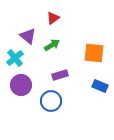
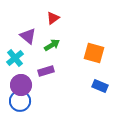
orange square: rotated 10 degrees clockwise
purple rectangle: moved 14 px left, 4 px up
blue circle: moved 31 px left
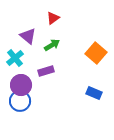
orange square: moved 2 px right; rotated 25 degrees clockwise
blue rectangle: moved 6 px left, 7 px down
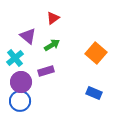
purple circle: moved 3 px up
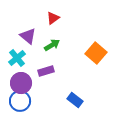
cyan cross: moved 2 px right
purple circle: moved 1 px down
blue rectangle: moved 19 px left, 7 px down; rotated 14 degrees clockwise
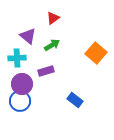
cyan cross: rotated 36 degrees clockwise
purple circle: moved 1 px right, 1 px down
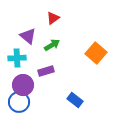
purple circle: moved 1 px right, 1 px down
blue circle: moved 1 px left, 1 px down
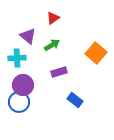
purple rectangle: moved 13 px right, 1 px down
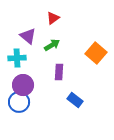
purple rectangle: rotated 70 degrees counterclockwise
